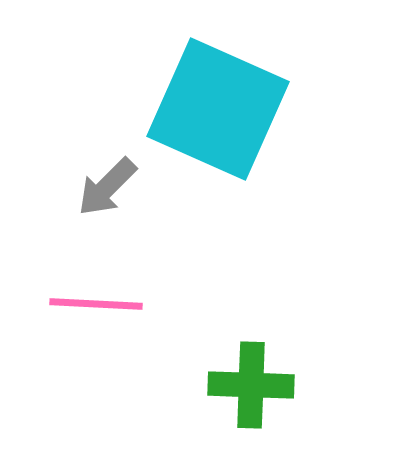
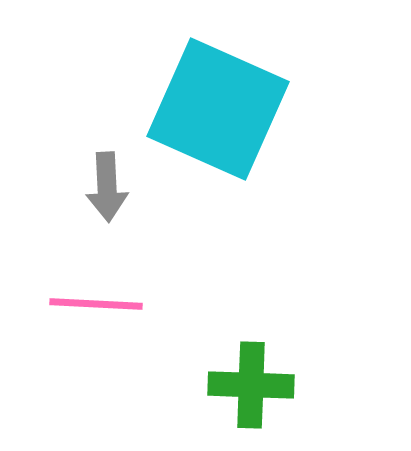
gray arrow: rotated 48 degrees counterclockwise
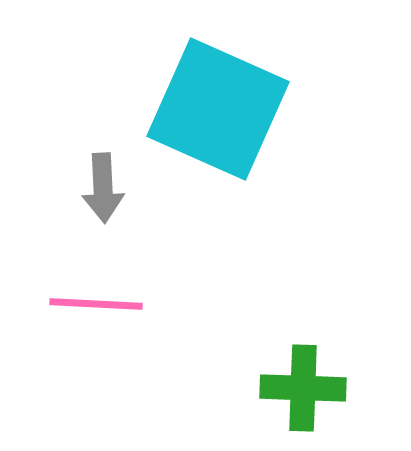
gray arrow: moved 4 px left, 1 px down
green cross: moved 52 px right, 3 px down
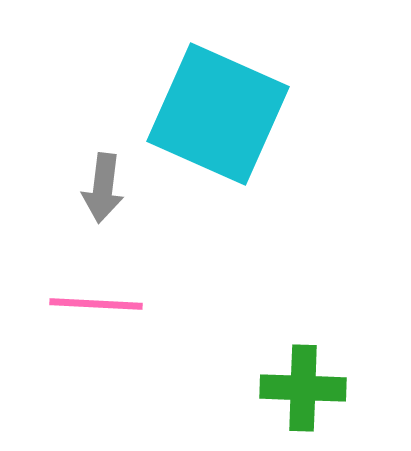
cyan square: moved 5 px down
gray arrow: rotated 10 degrees clockwise
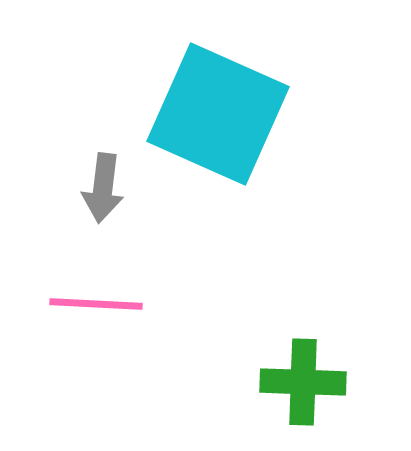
green cross: moved 6 px up
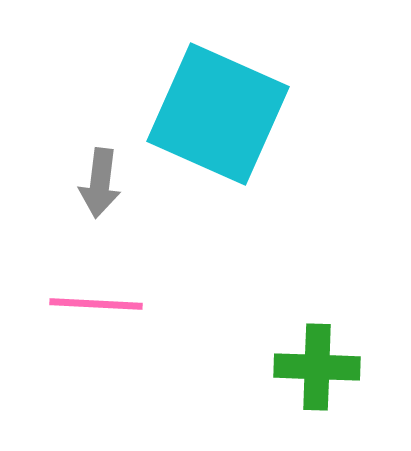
gray arrow: moved 3 px left, 5 px up
green cross: moved 14 px right, 15 px up
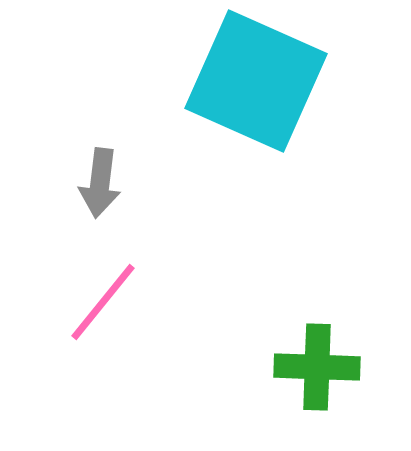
cyan square: moved 38 px right, 33 px up
pink line: moved 7 px right, 2 px up; rotated 54 degrees counterclockwise
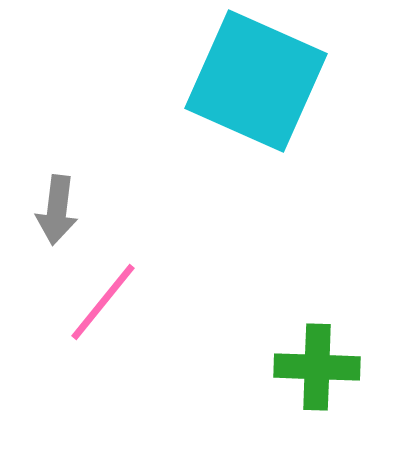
gray arrow: moved 43 px left, 27 px down
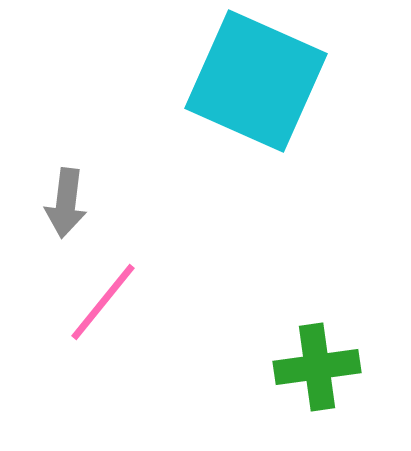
gray arrow: moved 9 px right, 7 px up
green cross: rotated 10 degrees counterclockwise
